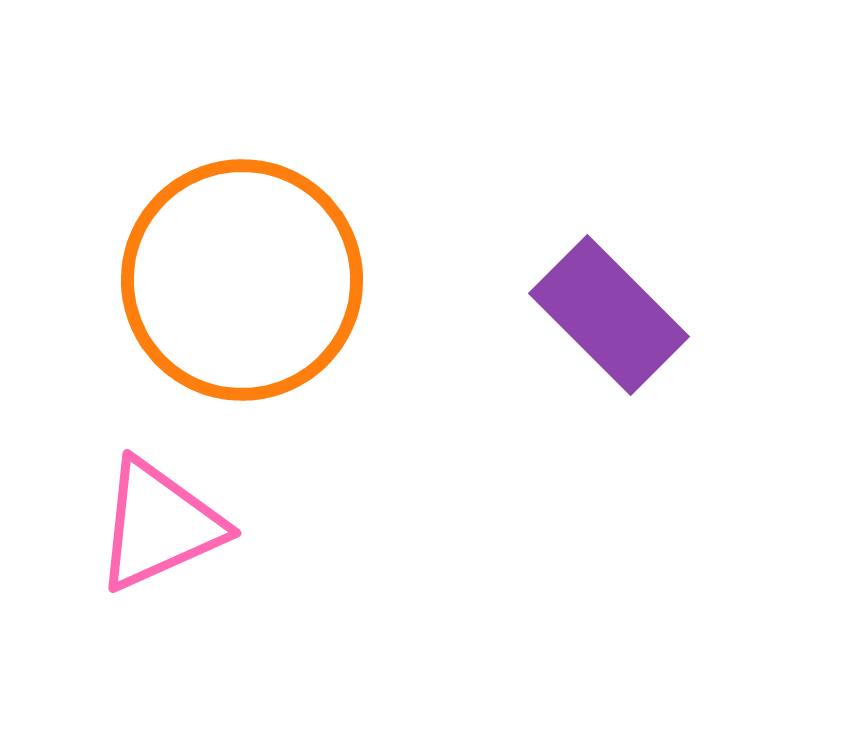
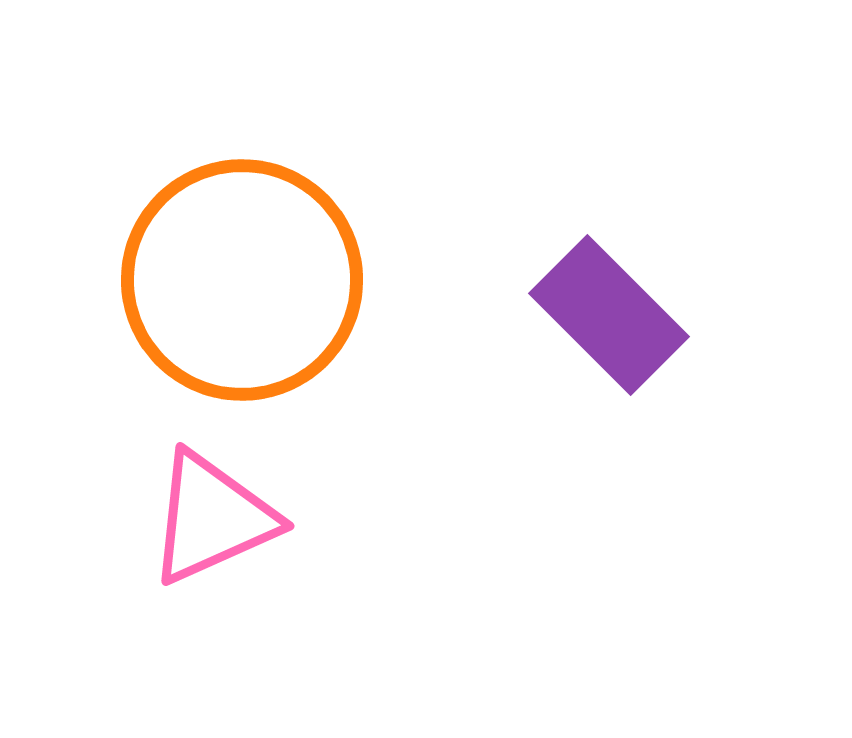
pink triangle: moved 53 px right, 7 px up
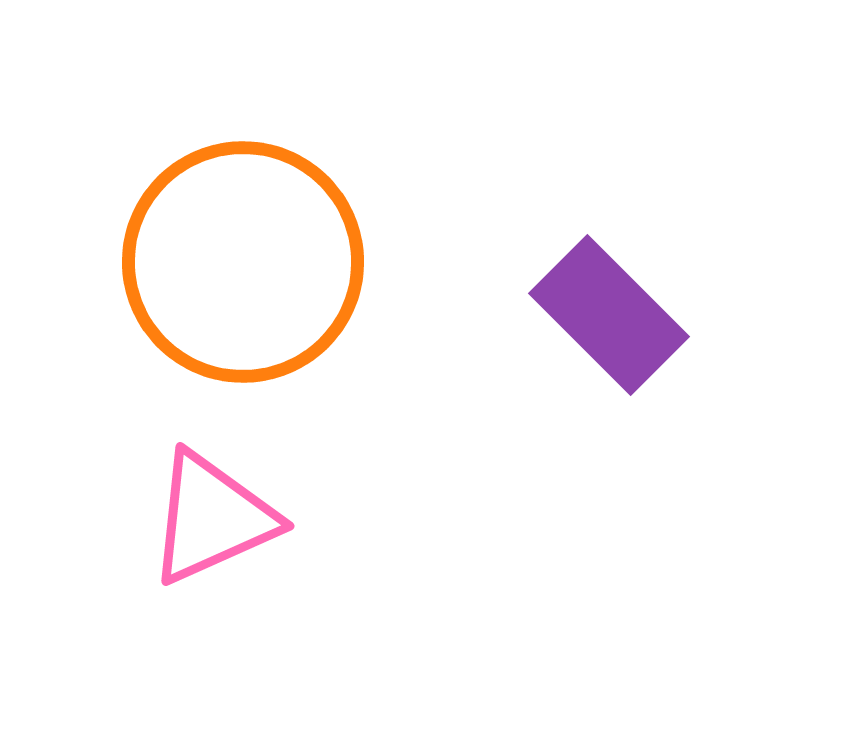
orange circle: moved 1 px right, 18 px up
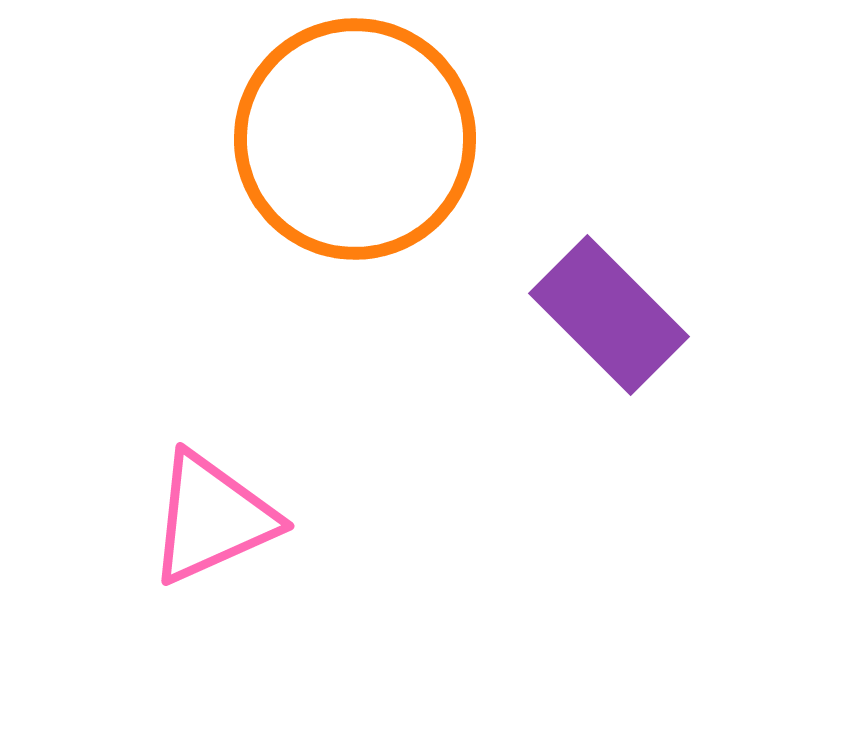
orange circle: moved 112 px right, 123 px up
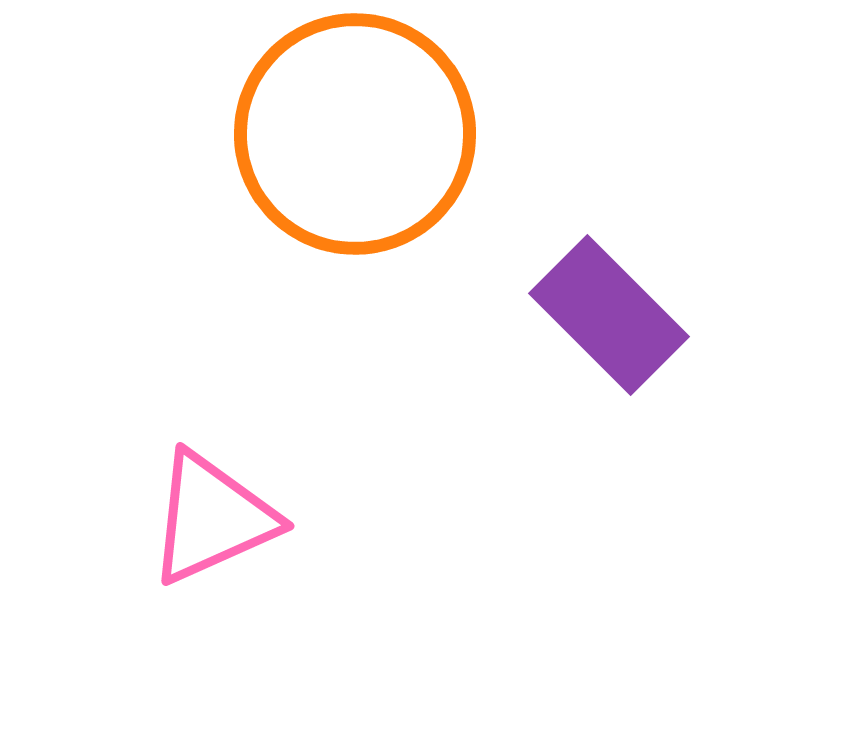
orange circle: moved 5 px up
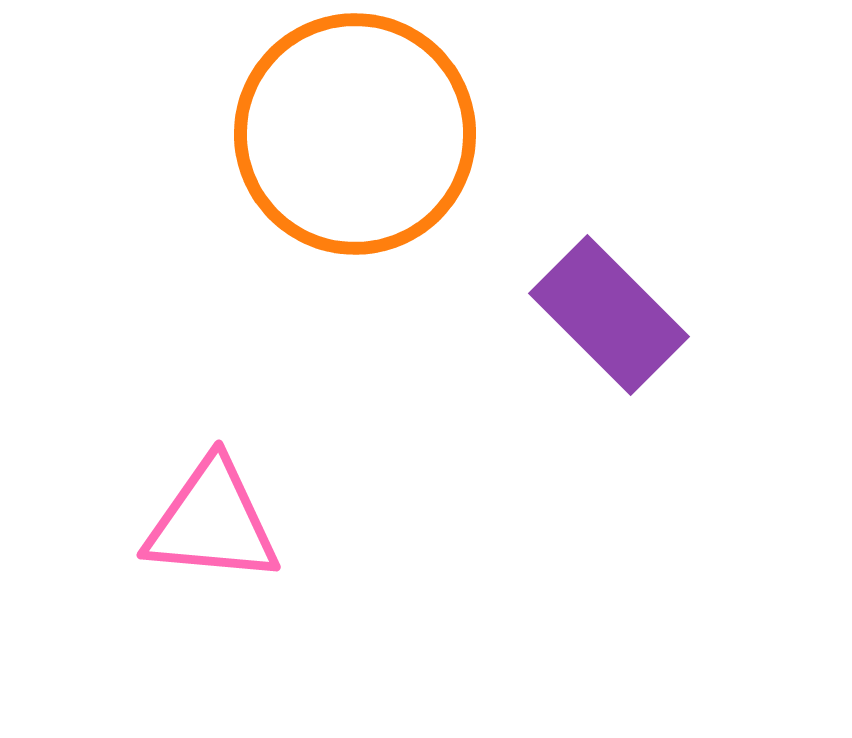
pink triangle: moved 4 px down; rotated 29 degrees clockwise
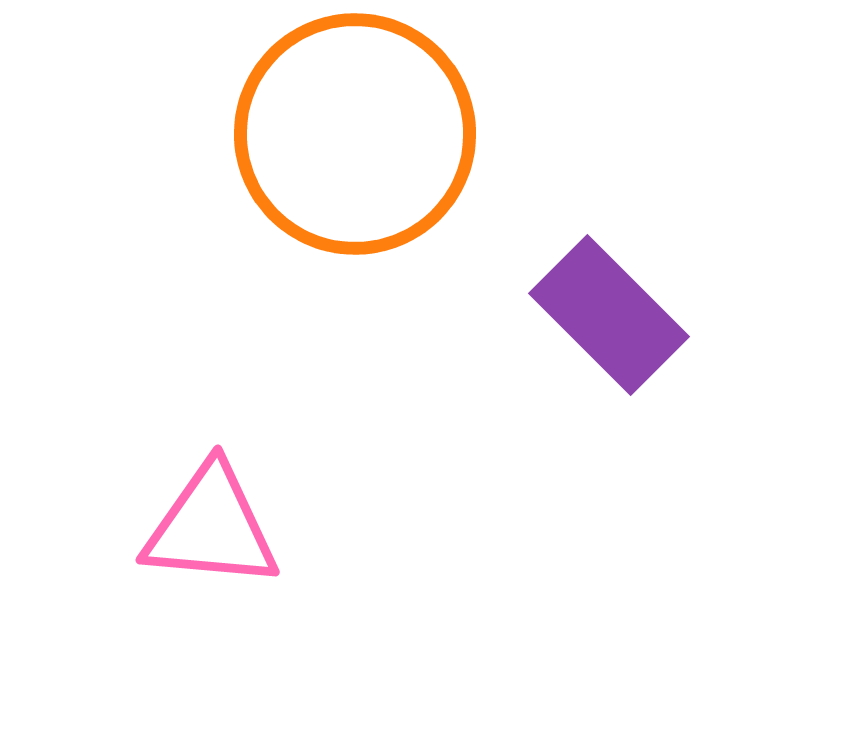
pink triangle: moved 1 px left, 5 px down
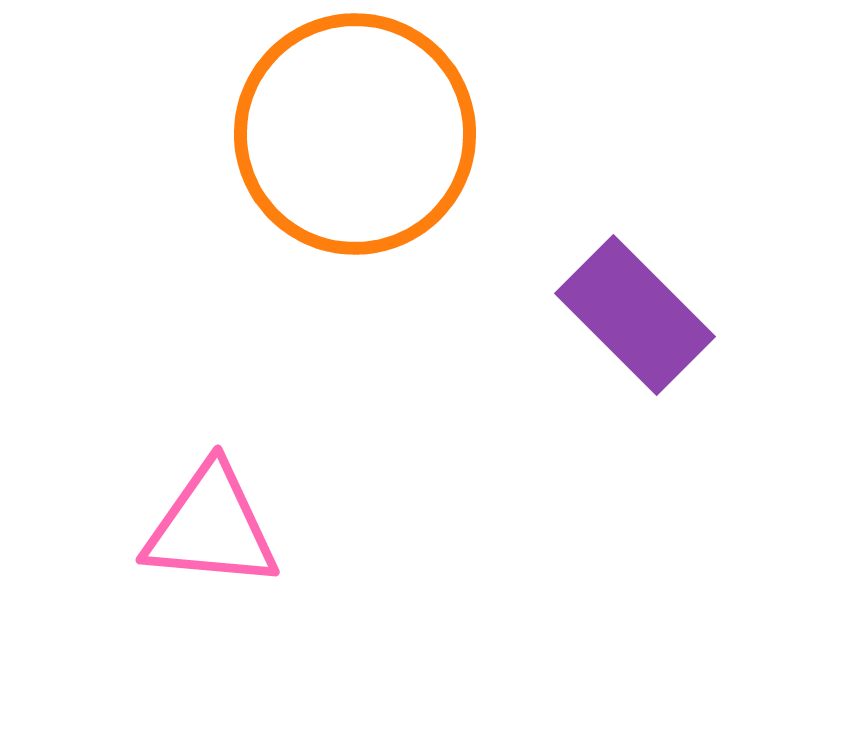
purple rectangle: moved 26 px right
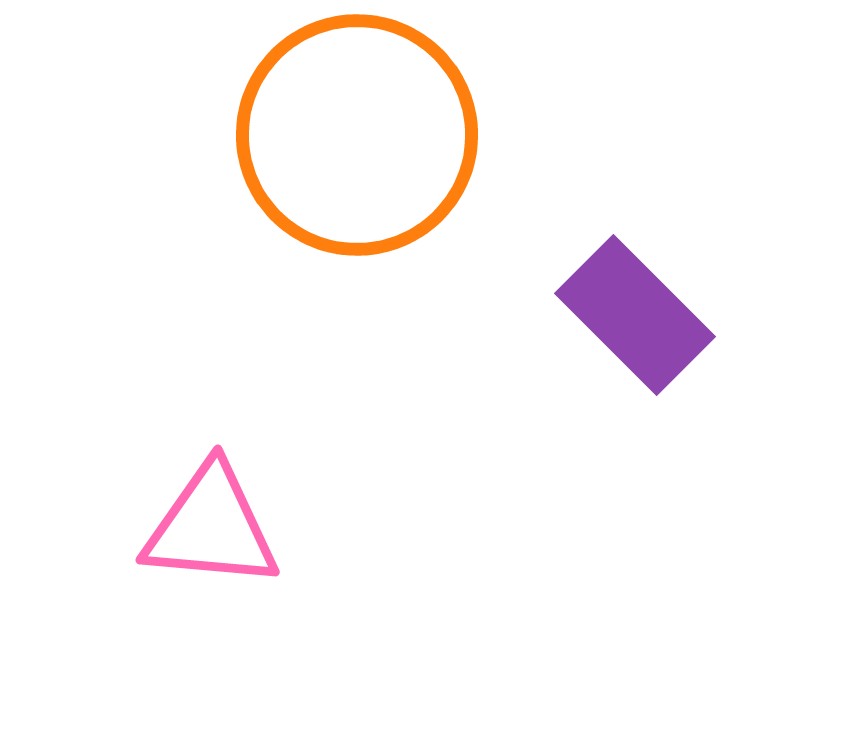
orange circle: moved 2 px right, 1 px down
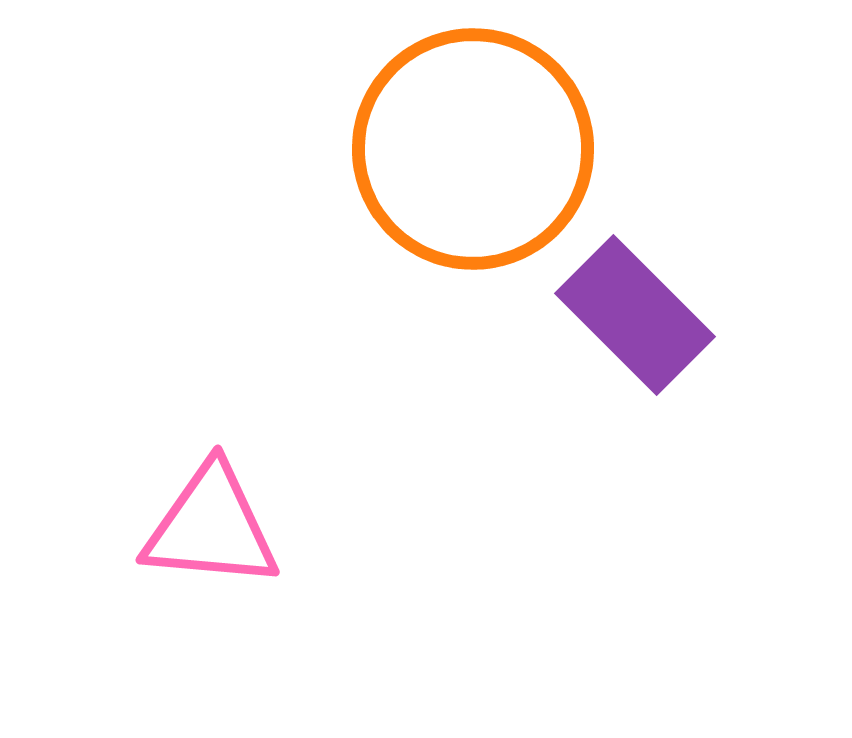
orange circle: moved 116 px right, 14 px down
